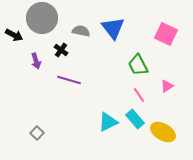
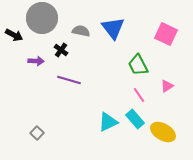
purple arrow: rotated 70 degrees counterclockwise
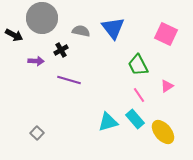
black cross: rotated 24 degrees clockwise
cyan triangle: rotated 10 degrees clockwise
yellow ellipse: rotated 20 degrees clockwise
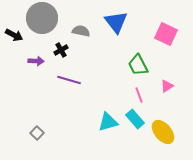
blue triangle: moved 3 px right, 6 px up
pink line: rotated 14 degrees clockwise
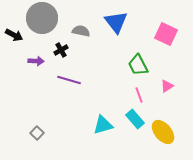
cyan triangle: moved 5 px left, 3 px down
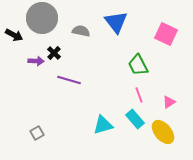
black cross: moved 7 px left, 3 px down; rotated 16 degrees counterclockwise
pink triangle: moved 2 px right, 16 px down
gray square: rotated 16 degrees clockwise
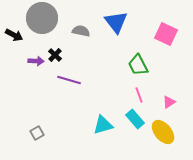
black cross: moved 1 px right, 2 px down
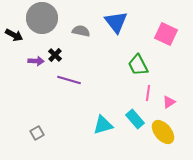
pink line: moved 9 px right, 2 px up; rotated 28 degrees clockwise
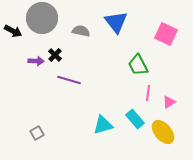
black arrow: moved 1 px left, 4 px up
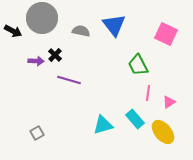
blue triangle: moved 2 px left, 3 px down
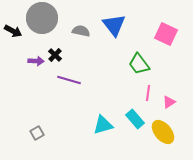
green trapezoid: moved 1 px right, 1 px up; rotated 10 degrees counterclockwise
